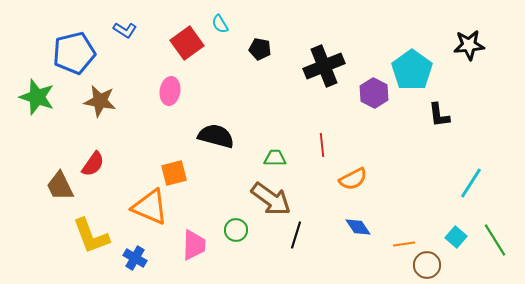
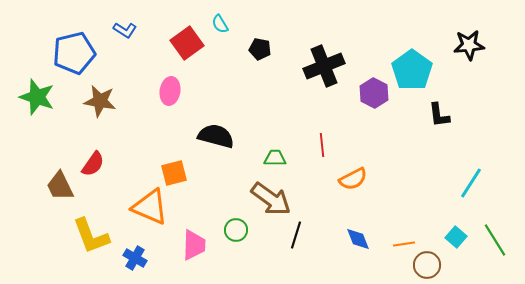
blue diamond: moved 12 px down; rotated 12 degrees clockwise
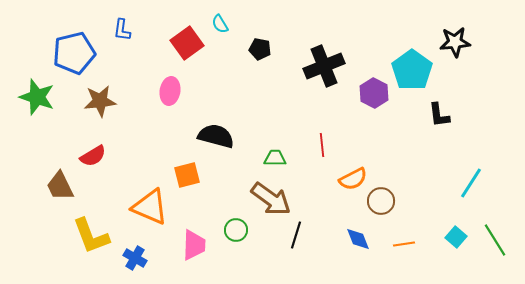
blue L-shape: moved 3 px left; rotated 65 degrees clockwise
black star: moved 14 px left, 3 px up
brown star: rotated 16 degrees counterclockwise
red semicircle: moved 8 px up; rotated 24 degrees clockwise
orange square: moved 13 px right, 2 px down
brown circle: moved 46 px left, 64 px up
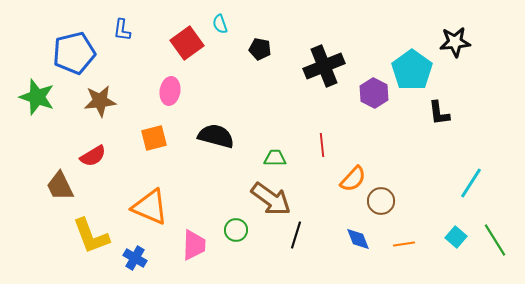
cyan semicircle: rotated 12 degrees clockwise
black L-shape: moved 2 px up
orange square: moved 33 px left, 37 px up
orange semicircle: rotated 20 degrees counterclockwise
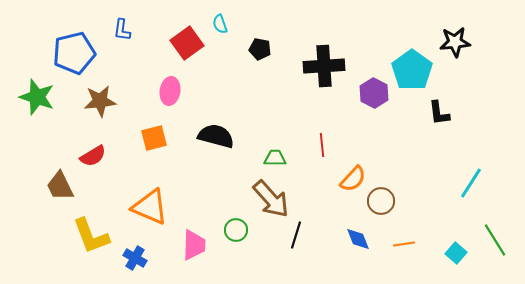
black cross: rotated 18 degrees clockwise
brown arrow: rotated 12 degrees clockwise
cyan square: moved 16 px down
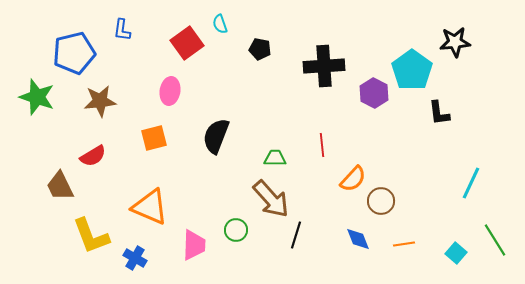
black semicircle: rotated 84 degrees counterclockwise
cyan line: rotated 8 degrees counterclockwise
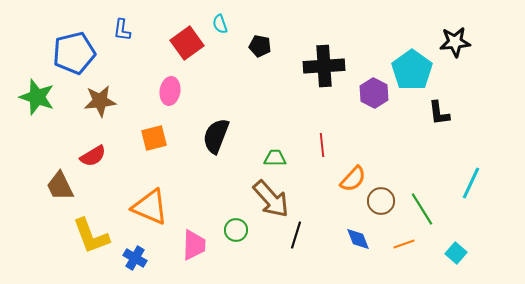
black pentagon: moved 3 px up
green line: moved 73 px left, 31 px up
orange line: rotated 10 degrees counterclockwise
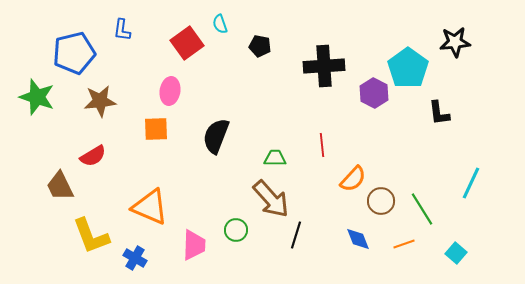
cyan pentagon: moved 4 px left, 2 px up
orange square: moved 2 px right, 9 px up; rotated 12 degrees clockwise
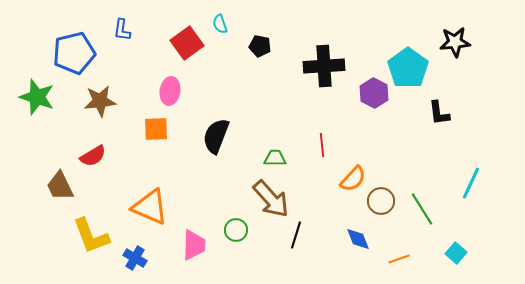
orange line: moved 5 px left, 15 px down
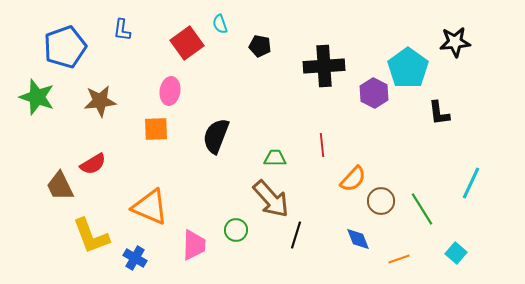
blue pentagon: moved 9 px left, 6 px up; rotated 6 degrees counterclockwise
red semicircle: moved 8 px down
